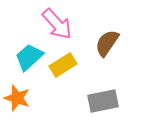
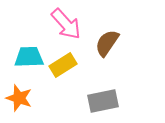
pink arrow: moved 9 px right
cyan trapezoid: rotated 40 degrees clockwise
orange star: moved 2 px right
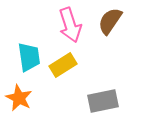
pink arrow: moved 4 px right, 1 px down; rotated 24 degrees clockwise
brown semicircle: moved 3 px right, 22 px up
cyan trapezoid: rotated 84 degrees clockwise
orange star: rotated 8 degrees clockwise
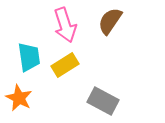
pink arrow: moved 5 px left
yellow rectangle: moved 2 px right
gray rectangle: rotated 40 degrees clockwise
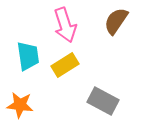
brown semicircle: moved 6 px right
cyan trapezoid: moved 1 px left, 1 px up
orange star: moved 1 px right, 7 px down; rotated 20 degrees counterclockwise
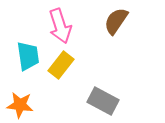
pink arrow: moved 5 px left, 1 px down
yellow rectangle: moved 4 px left; rotated 20 degrees counterclockwise
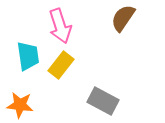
brown semicircle: moved 7 px right, 3 px up
